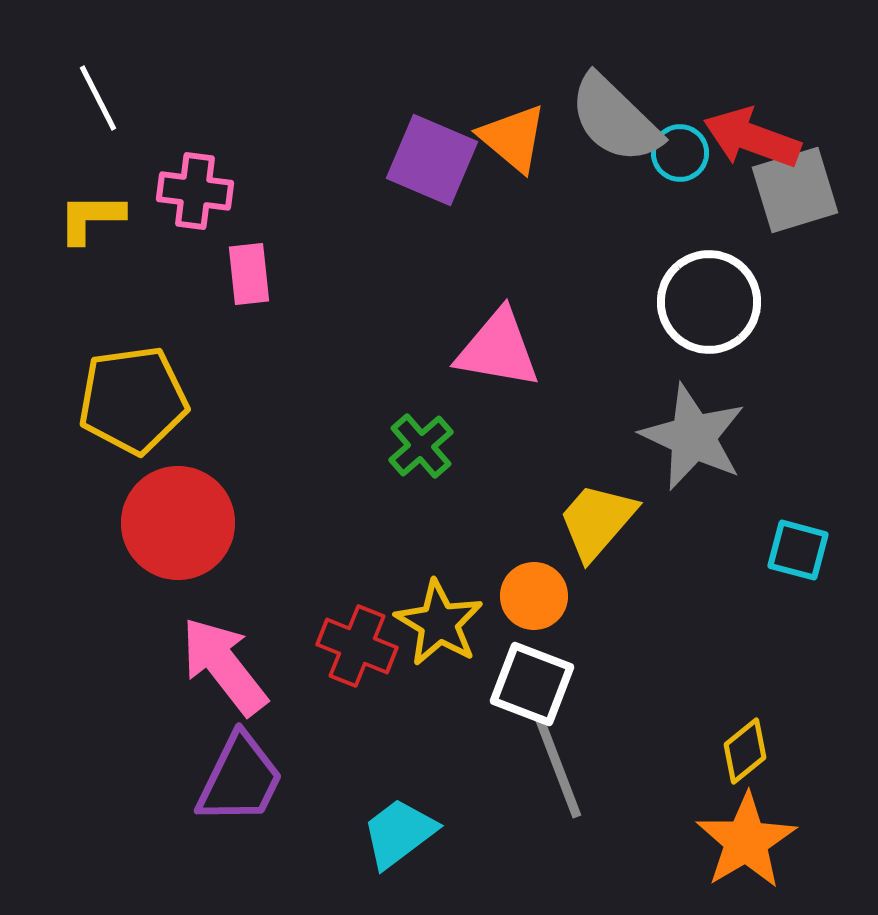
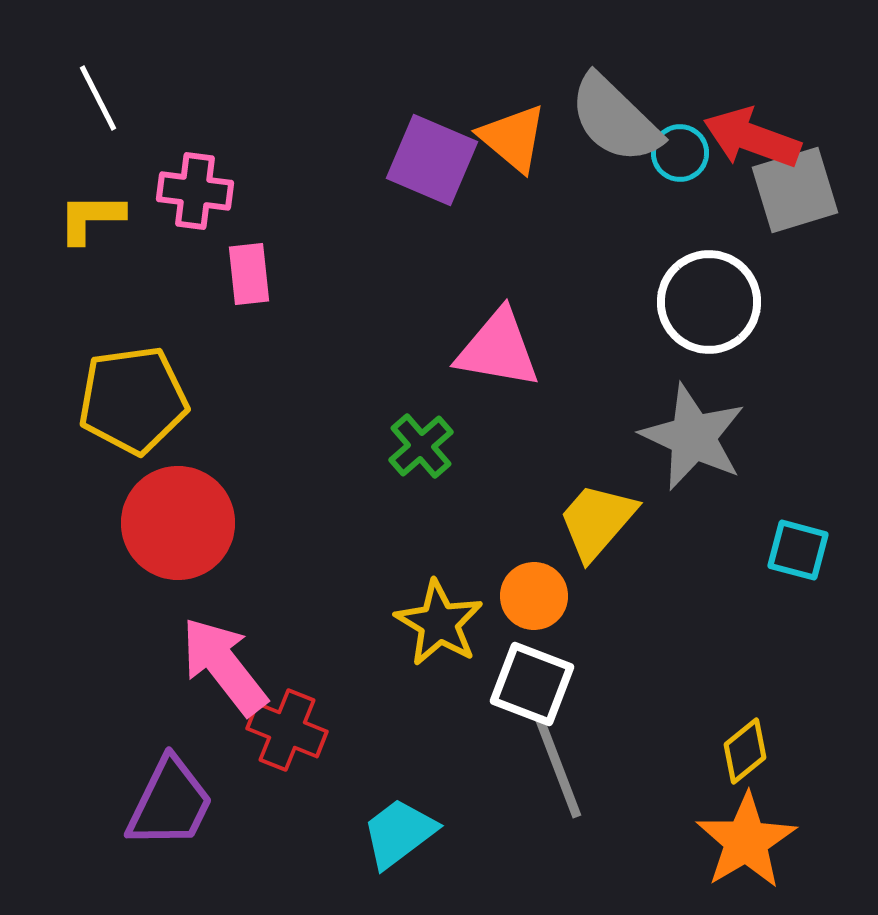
red cross: moved 70 px left, 84 px down
purple trapezoid: moved 70 px left, 24 px down
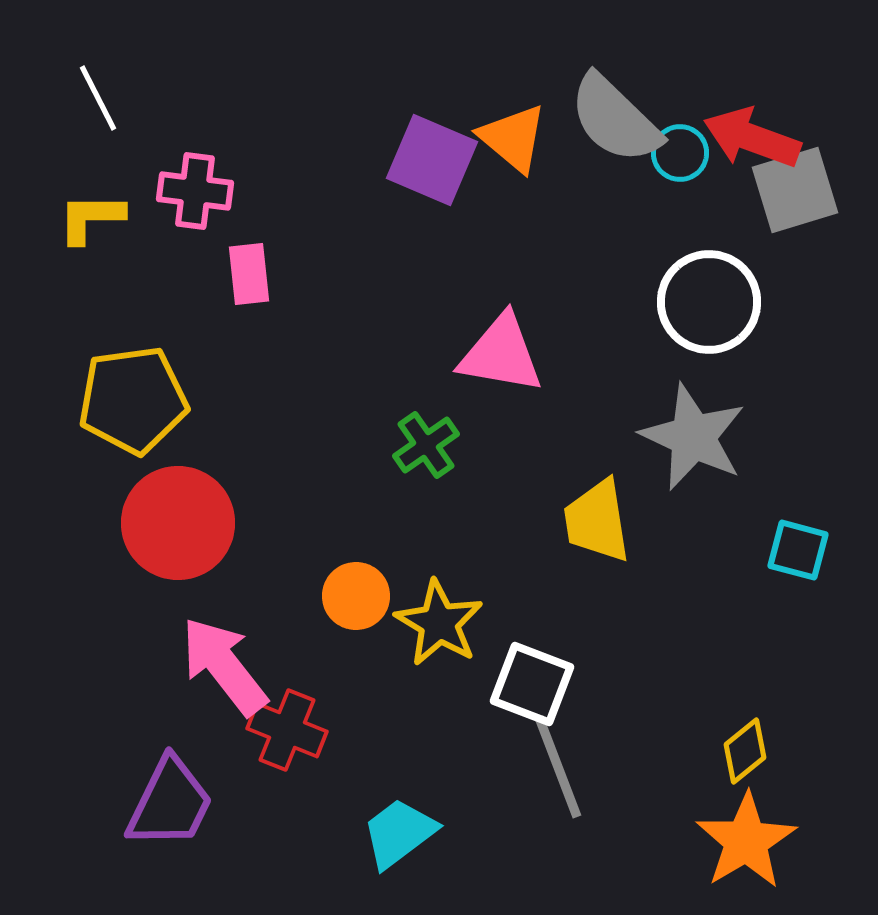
pink triangle: moved 3 px right, 5 px down
green cross: moved 5 px right, 1 px up; rotated 6 degrees clockwise
yellow trapezoid: rotated 50 degrees counterclockwise
orange circle: moved 178 px left
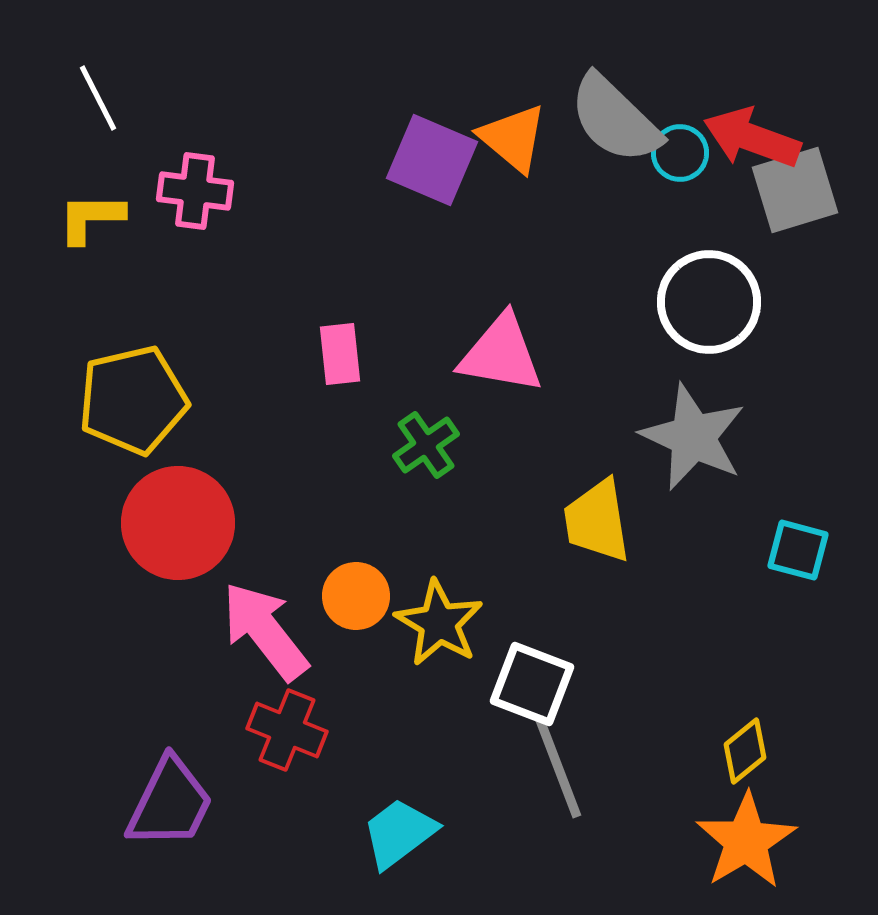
pink rectangle: moved 91 px right, 80 px down
yellow pentagon: rotated 5 degrees counterclockwise
pink arrow: moved 41 px right, 35 px up
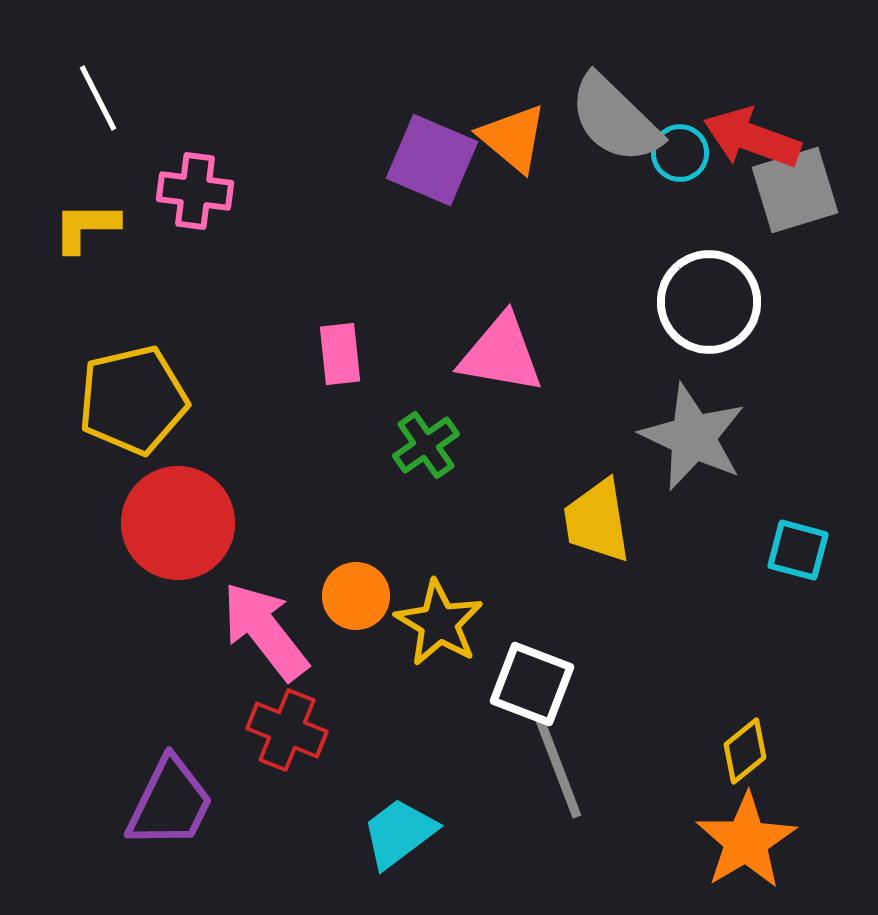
yellow L-shape: moved 5 px left, 9 px down
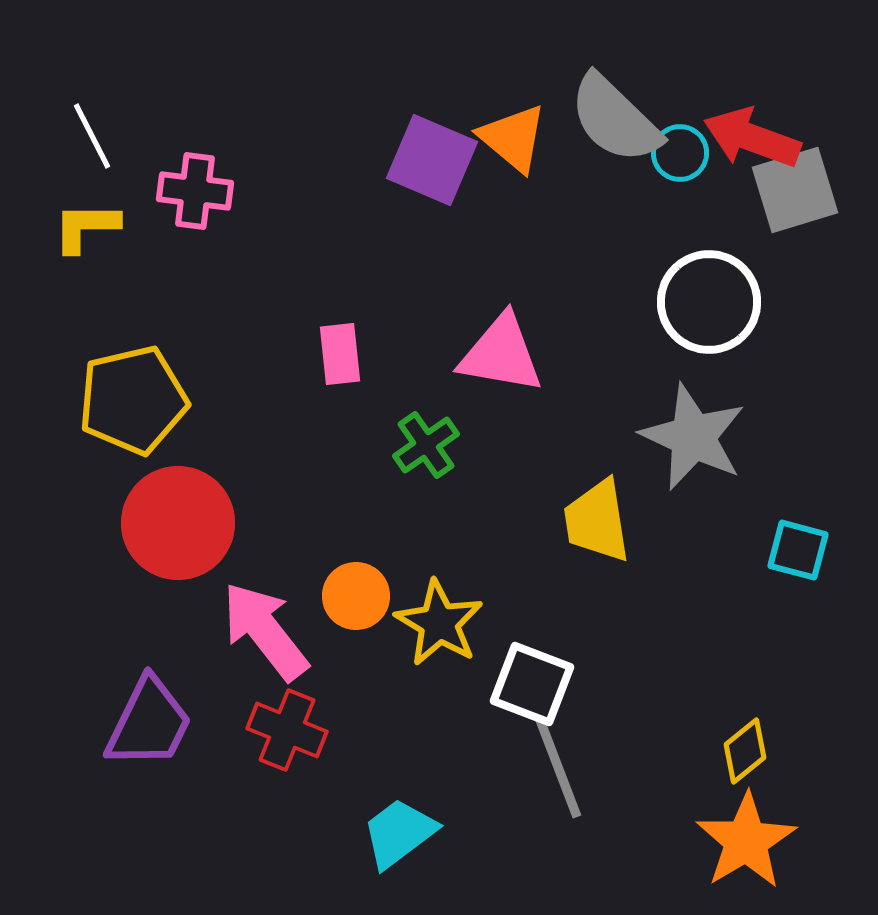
white line: moved 6 px left, 38 px down
purple trapezoid: moved 21 px left, 80 px up
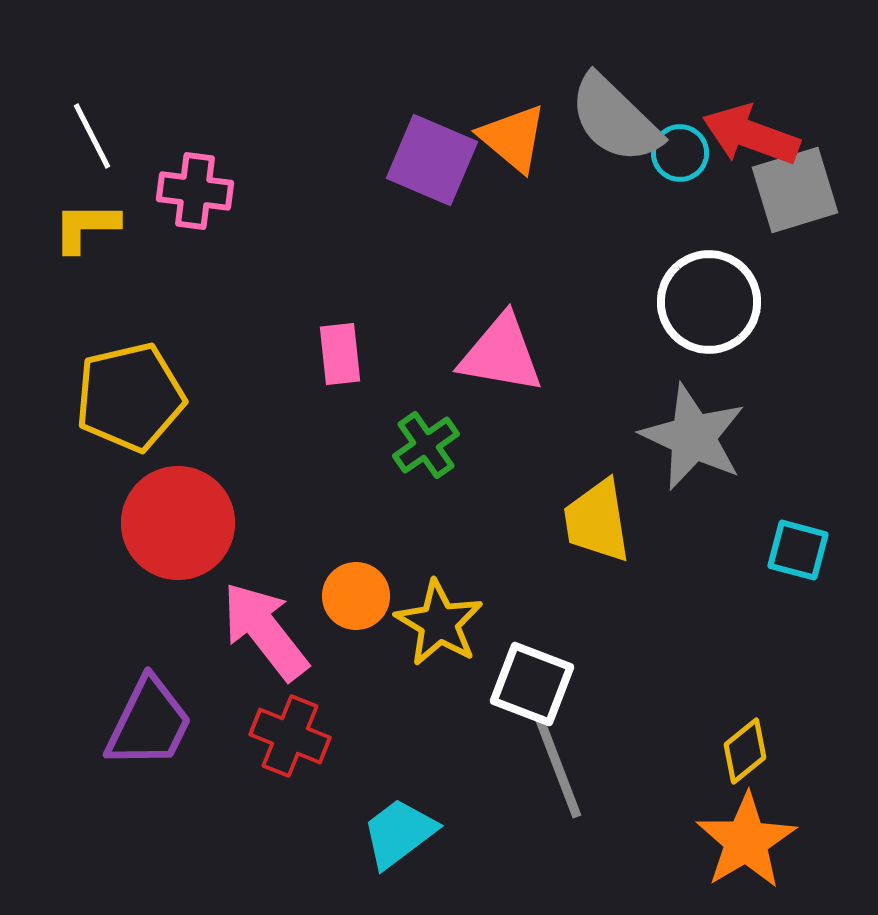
red arrow: moved 1 px left, 3 px up
yellow pentagon: moved 3 px left, 3 px up
red cross: moved 3 px right, 6 px down
